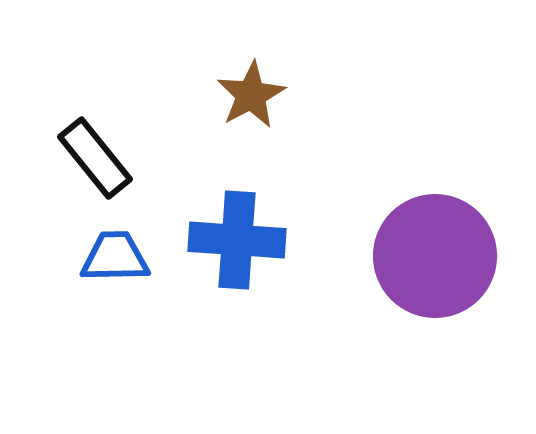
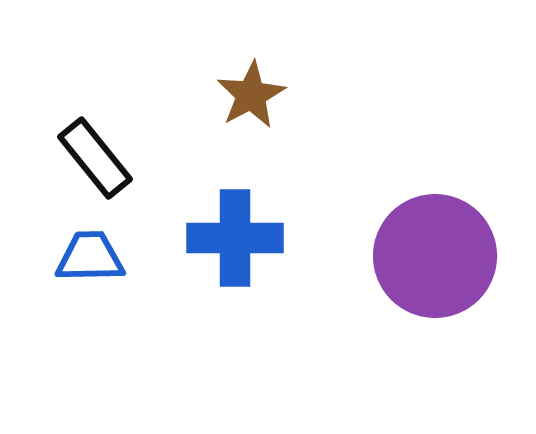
blue cross: moved 2 px left, 2 px up; rotated 4 degrees counterclockwise
blue trapezoid: moved 25 px left
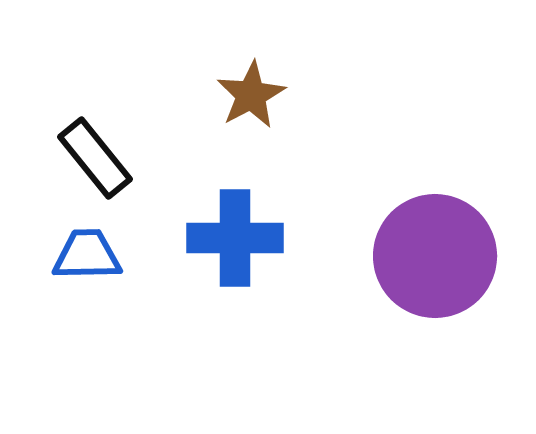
blue trapezoid: moved 3 px left, 2 px up
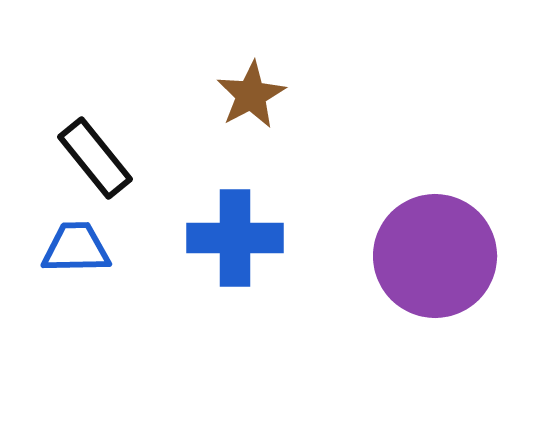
blue trapezoid: moved 11 px left, 7 px up
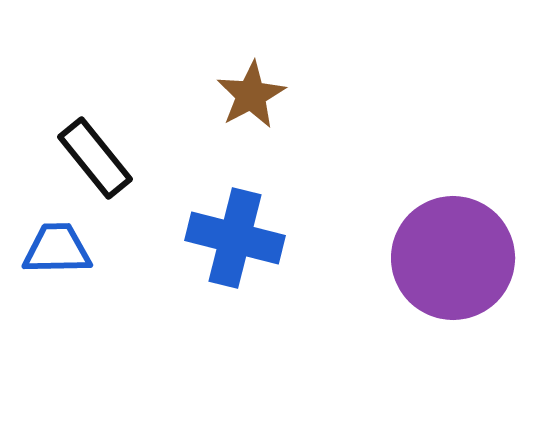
blue cross: rotated 14 degrees clockwise
blue trapezoid: moved 19 px left, 1 px down
purple circle: moved 18 px right, 2 px down
